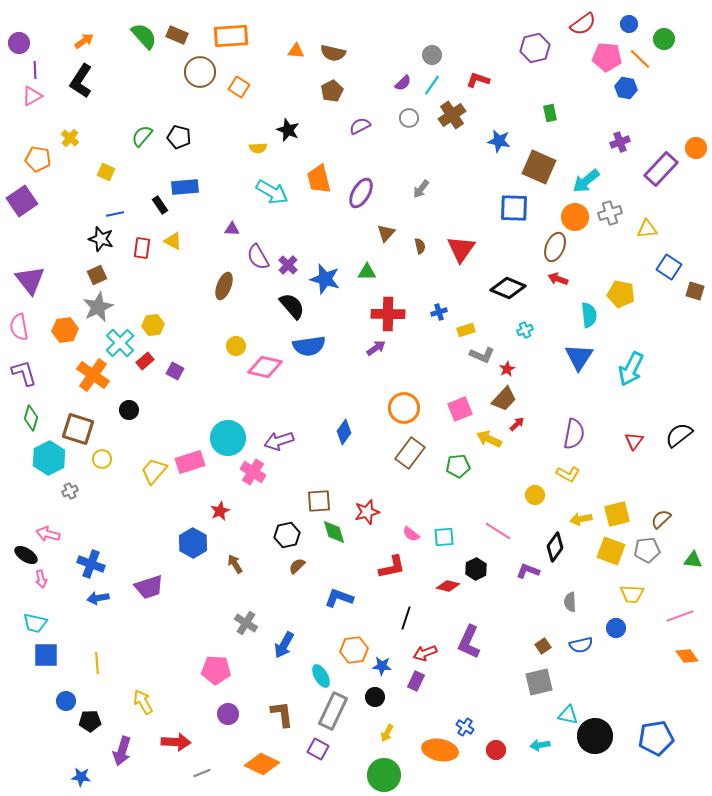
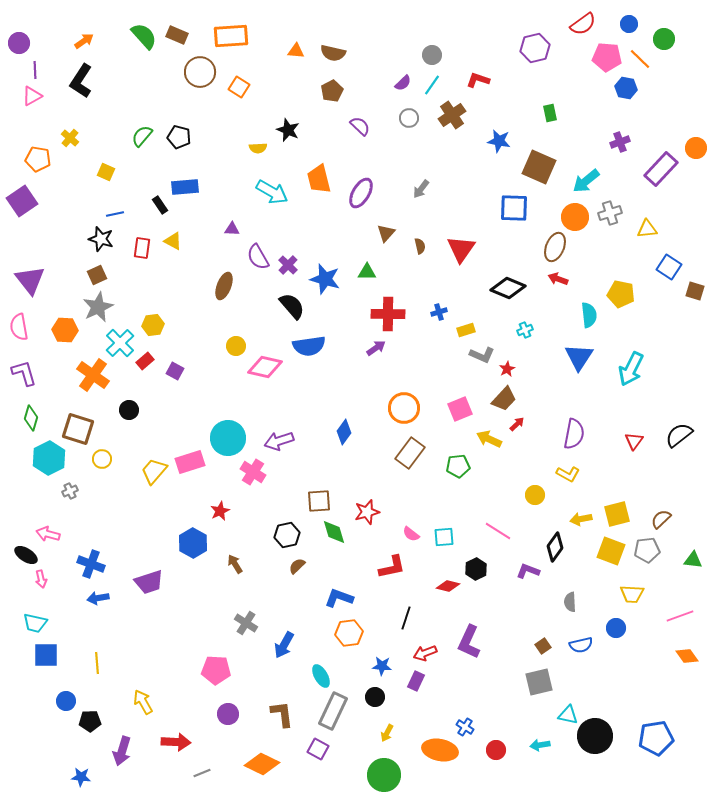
purple semicircle at (360, 126): rotated 70 degrees clockwise
orange hexagon at (65, 330): rotated 10 degrees clockwise
purple trapezoid at (149, 587): moved 5 px up
orange hexagon at (354, 650): moved 5 px left, 17 px up
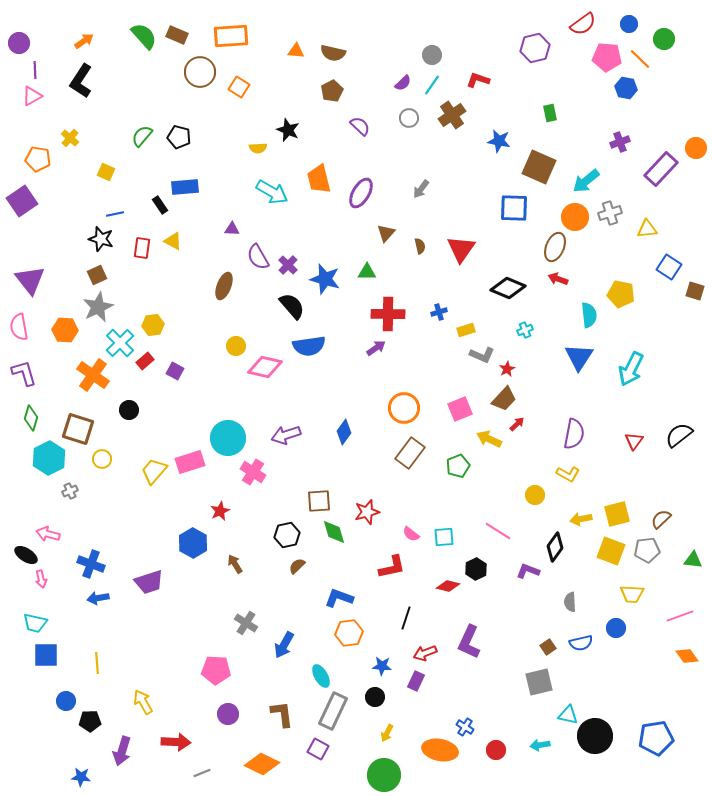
purple arrow at (279, 441): moved 7 px right, 6 px up
green pentagon at (458, 466): rotated 15 degrees counterclockwise
blue semicircle at (581, 645): moved 2 px up
brown square at (543, 646): moved 5 px right, 1 px down
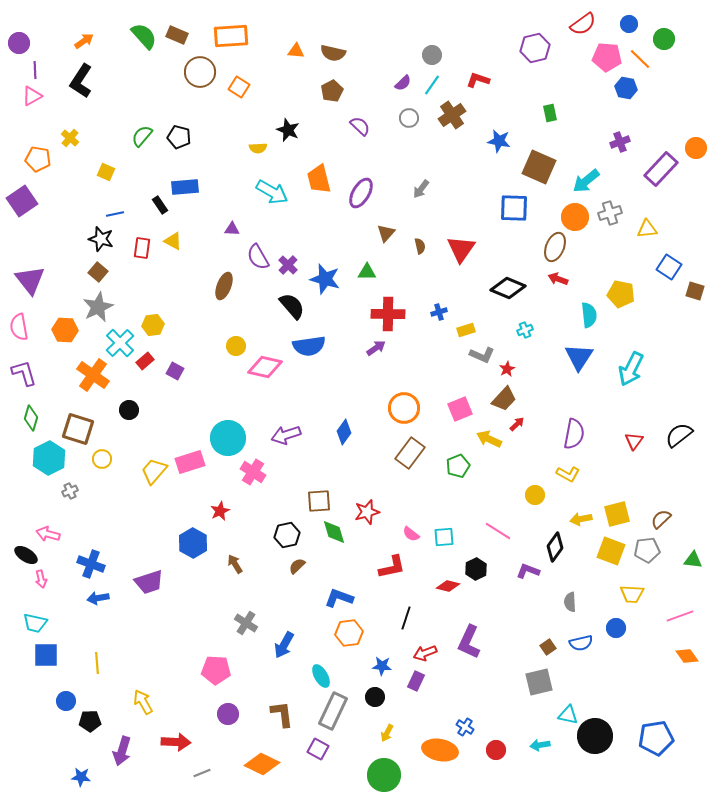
brown square at (97, 275): moved 1 px right, 3 px up; rotated 24 degrees counterclockwise
